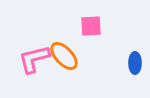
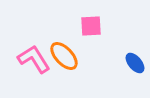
pink L-shape: rotated 72 degrees clockwise
blue ellipse: rotated 40 degrees counterclockwise
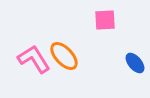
pink square: moved 14 px right, 6 px up
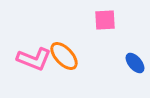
pink L-shape: rotated 144 degrees clockwise
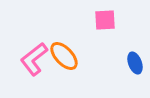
pink L-shape: rotated 120 degrees clockwise
blue ellipse: rotated 20 degrees clockwise
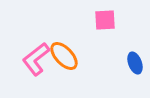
pink L-shape: moved 2 px right
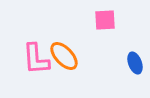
pink L-shape: rotated 56 degrees counterclockwise
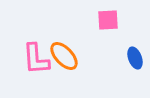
pink square: moved 3 px right
blue ellipse: moved 5 px up
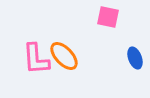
pink square: moved 3 px up; rotated 15 degrees clockwise
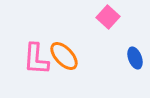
pink square: rotated 30 degrees clockwise
pink L-shape: rotated 8 degrees clockwise
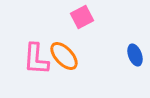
pink square: moved 26 px left; rotated 20 degrees clockwise
blue ellipse: moved 3 px up
